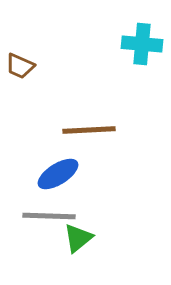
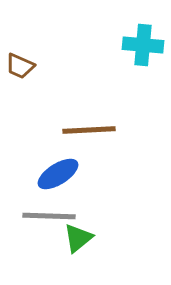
cyan cross: moved 1 px right, 1 px down
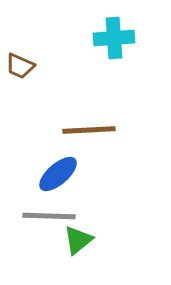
cyan cross: moved 29 px left, 7 px up; rotated 9 degrees counterclockwise
blue ellipse: rotated 9 degrees counterclockwise
green triangle: moved 2 px down
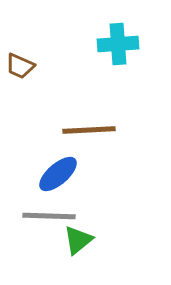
cyan cross: moved 4 px right, 6 px down
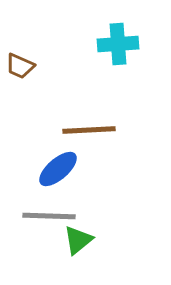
blue ellipse: moved 5 px up
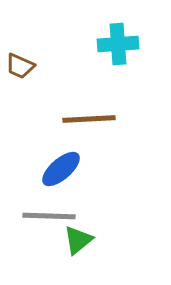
brown line: moved 11 px up
blue ellipse: moved 3 px right
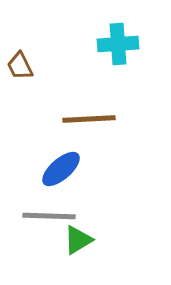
brown trapezoid: rotated 40 degrees clockwise
green triangle: rotated 8 degrees clockwise
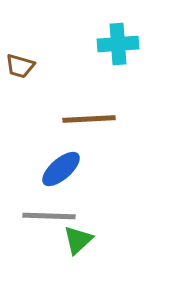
brown trapezoid: rotated 48 degrees counterclockwise
green triangle: rotated 12 degrees counterclockwise
